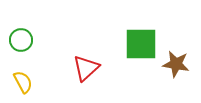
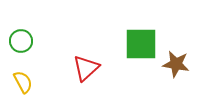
green circle: moved 1 px down
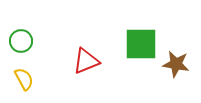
red triangle: moved 7 px up; rotated 20 degrees clockwise
yellow semicircle: moved 1 px right, 3 px up
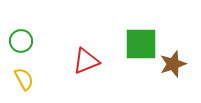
brown star: moved 3 px left; rotated 28 degrees counterclockwise
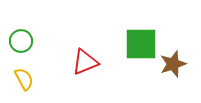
red triangle: moved 1 px left, 1 px down
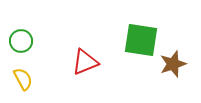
green square: moved 4 px up; rotated 9 degrees clockwise
yellow semicircle: moved 1 px left
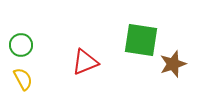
green circle: moved 4 px down
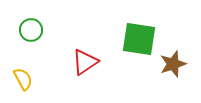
green square: moved 2 px left, 1 px up
green circle: moved 10 px right, 15 px up
red triangle: rotated 12 degrees counterclockwise
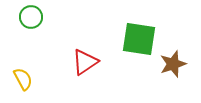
green circle: moved 13 px up
